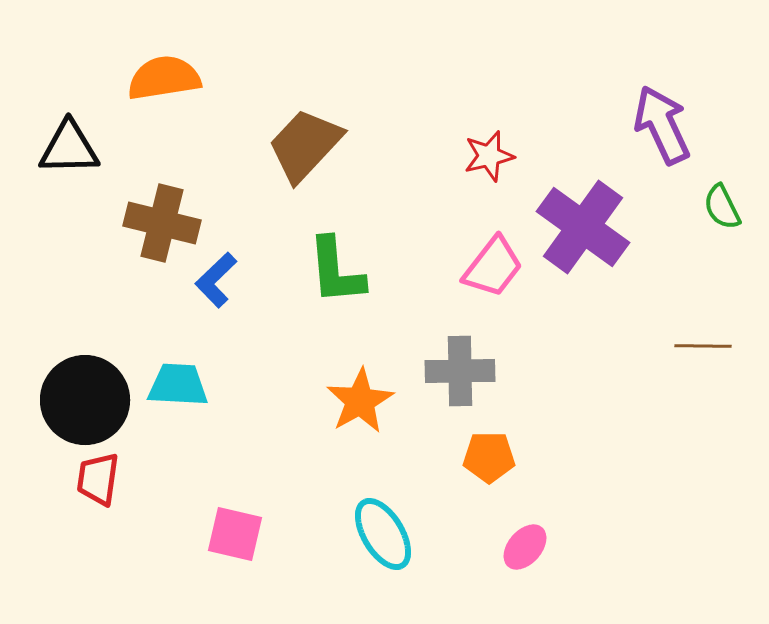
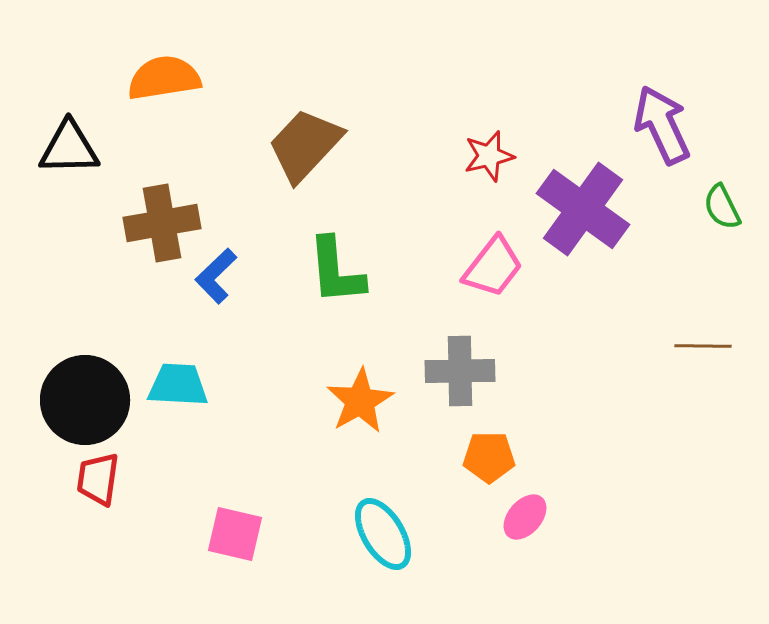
brown cross: rotated 24 degrees counterclockwise
purple cross: moved 18 px up
blue L-shape: moved 4 px up
pink ellipse: moved 30 px up
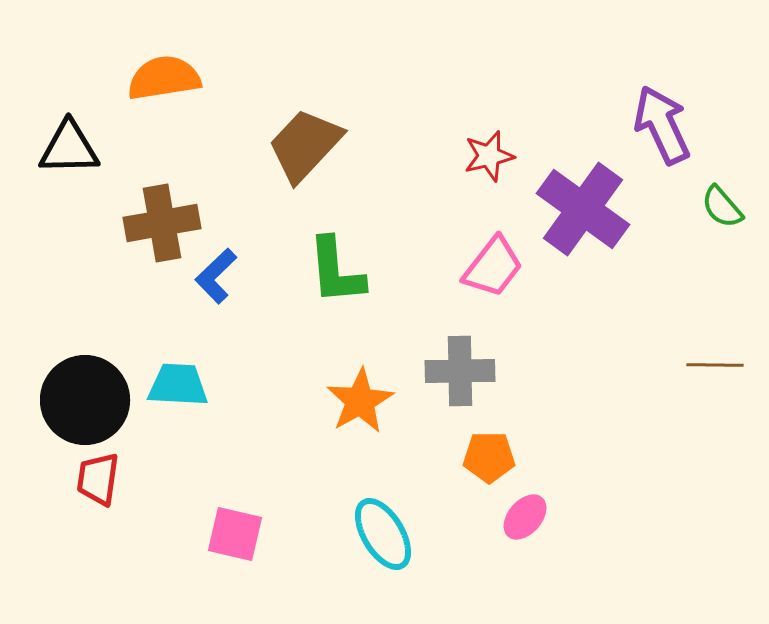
green semicircle: rotated 15 degrees counterclockwise
brown line: moved 12 px right, 19 px down
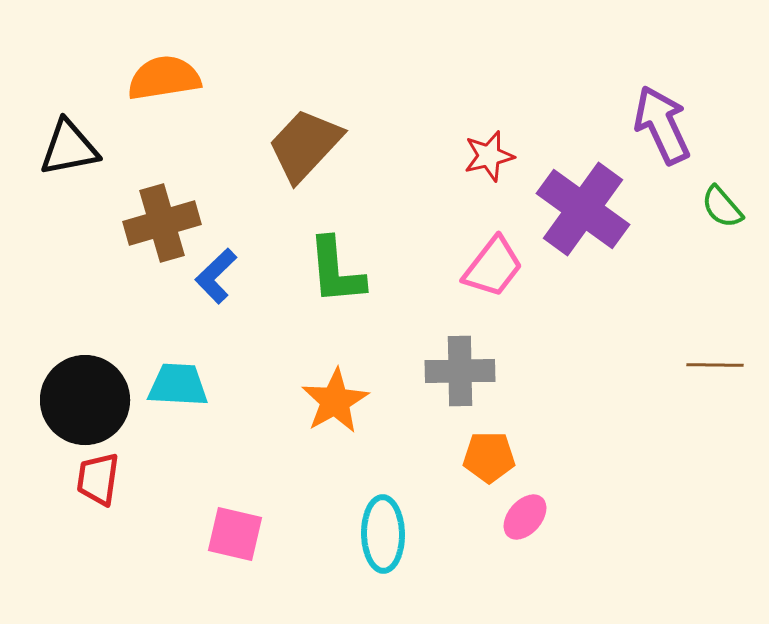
black triangle: rotated 10 degrees counterclockwise
brown cross: rotated 6 degrees counterclockwise
orange star: moved 25 px left
cyan ellipse: rotated 30 degrees clockwise
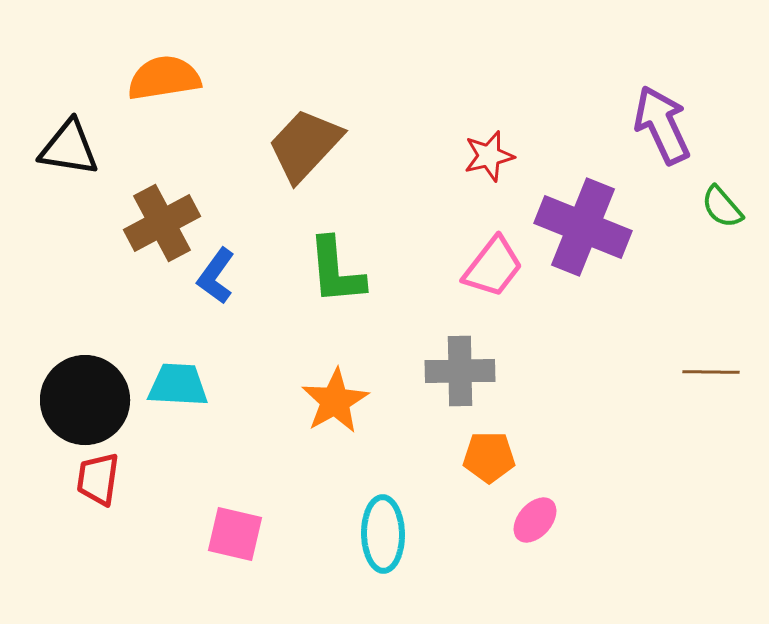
black triangle: rotated 20 degrees clockwise
purple cross: moved 18 px down; rotated 14 degrees counterclockwise
brown cross: rotated 12 degrees counterclockwise
blue L-shape: rotated 10 degrees counterclockwise
brown line: moved 4 px left, 7 px down
pink ellipse: moved 10 px right, 3 px down
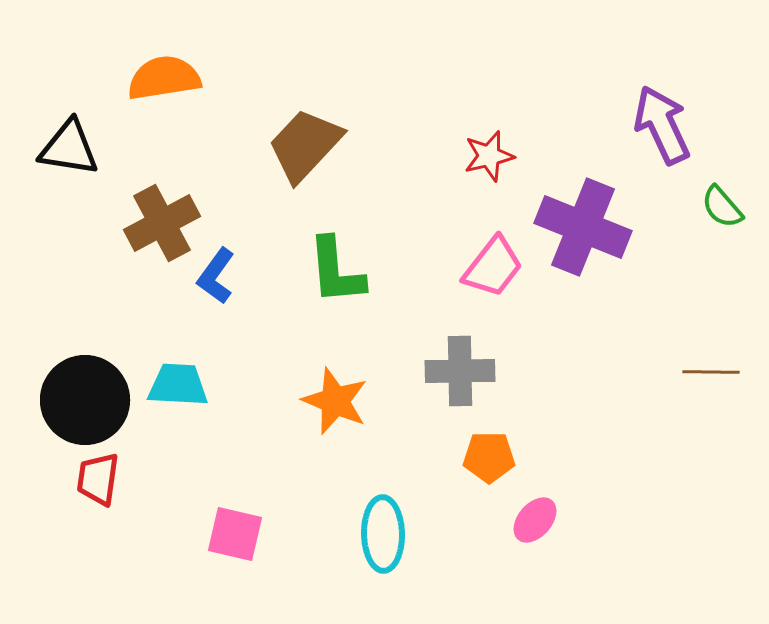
orange star: rotated 20 degrees counterclockwise
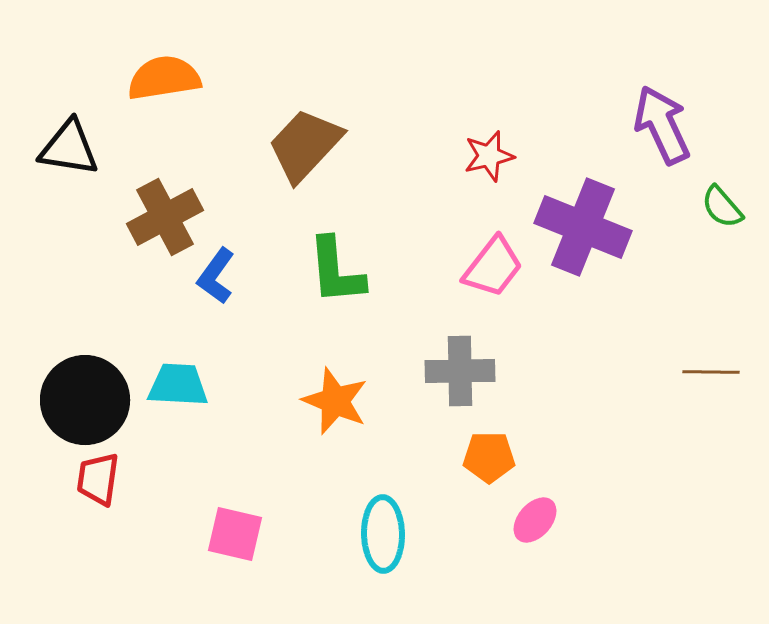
brown cross: moved 3 px right, 6 px up
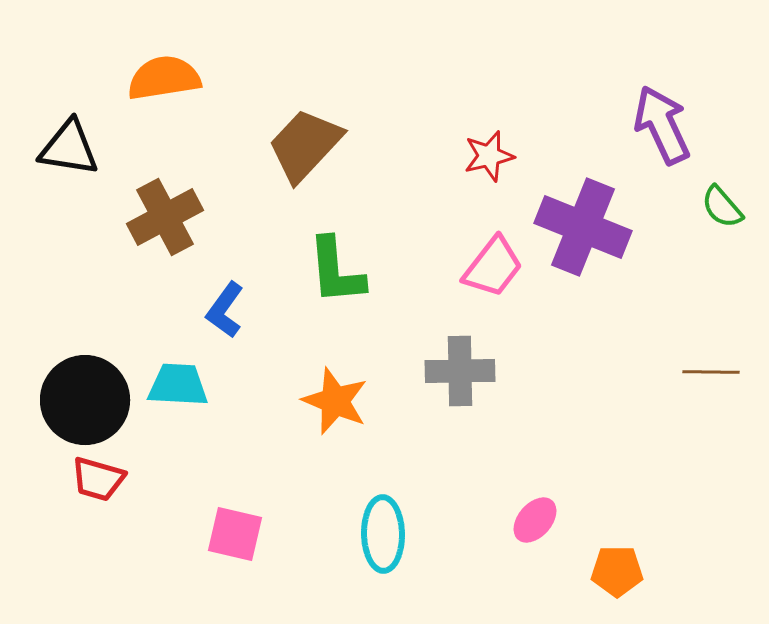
blue L-shape: moved 9 px right, 34 px down
orange pentagon: moved 128 px right, 114 px down
red trapezoid: rotated 82 degrees counterclockwise
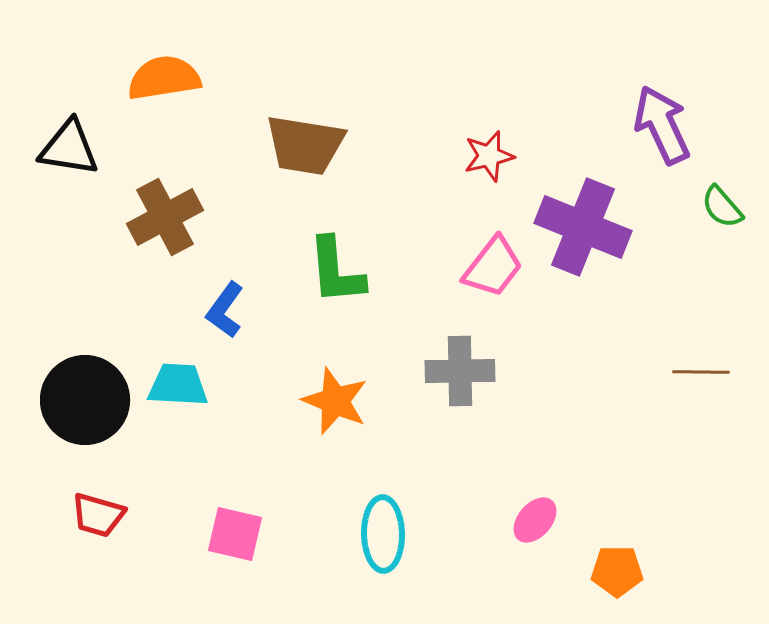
brown trapezoid: rotated 124 degrees counterclockwise
brown line: moved 10 px left
red trapezoid: moved 36 px down
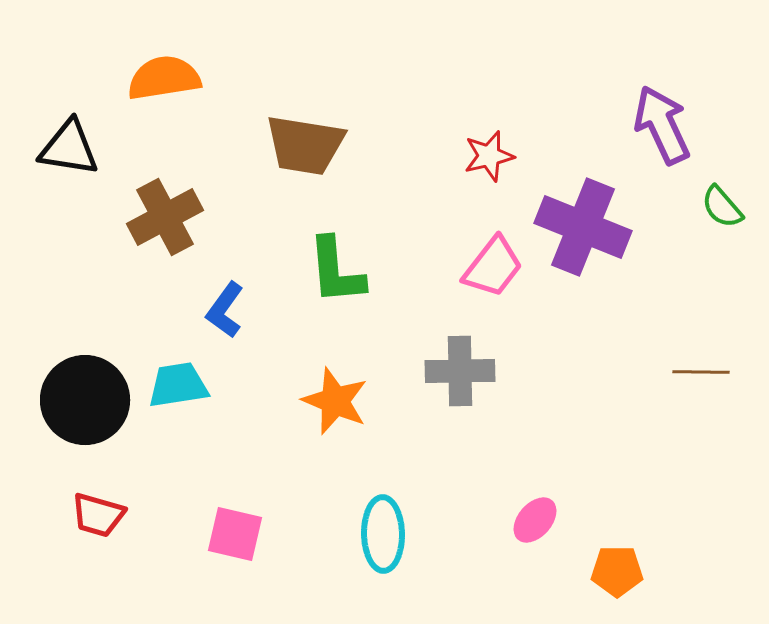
cyan trapezoid: rotated 12 degrees counterclockwise
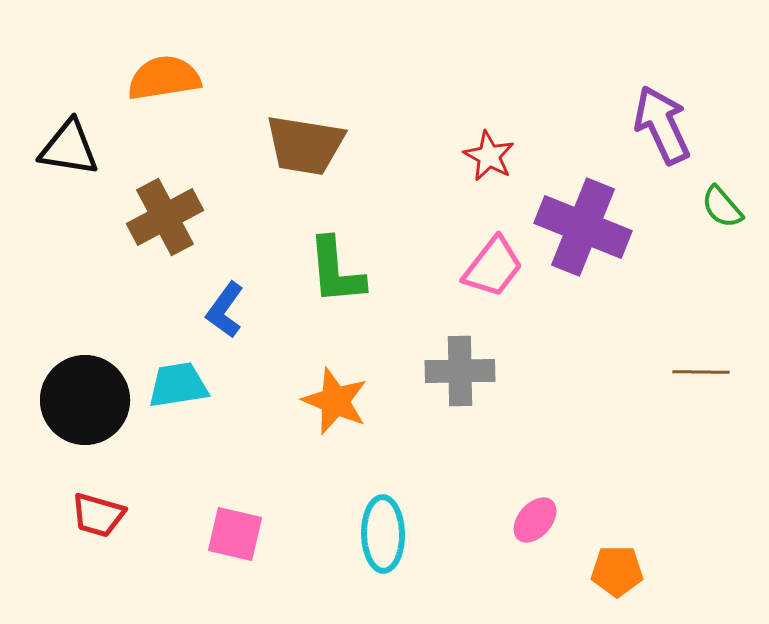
red star: rotated 30 degrees counterclockwise
